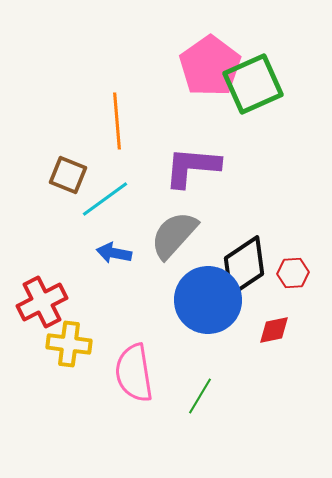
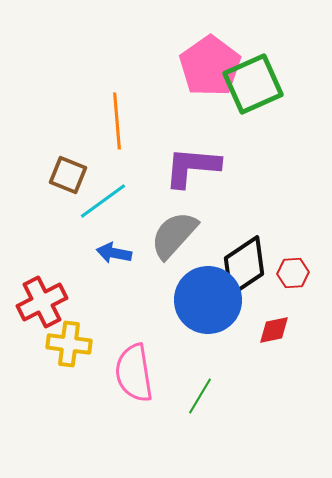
cyan line: moved 2 px left, 2 px down
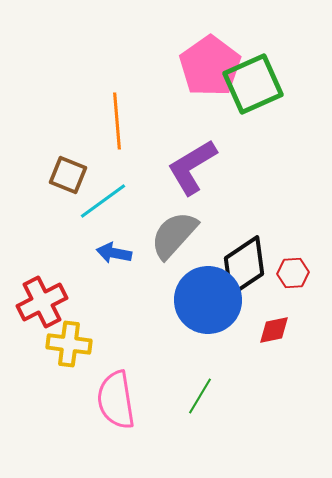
purple L-shape: rotated 36 degrees counterclockwise
pink semicircle: moved 18 px left, 27 px down
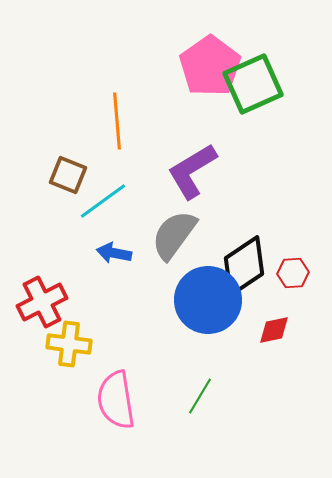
purple L-shape: moved 4 px down
gray semicircle: rotated 6 degrees counterclockwise
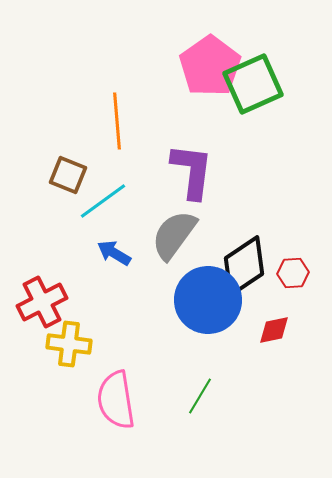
purple L-shape: rotated 128 degrees clockwise
blue arrow: rotated 20 degrees clockwise
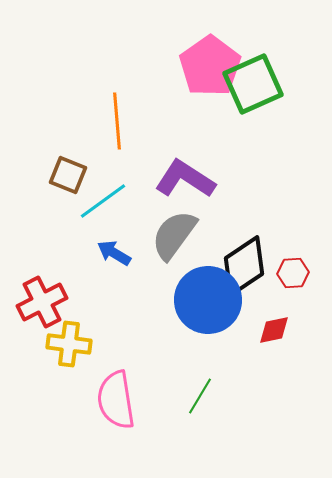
purple L-shape: moved 7 px left, 8 px down; rotated 64 degrees counterclockwise
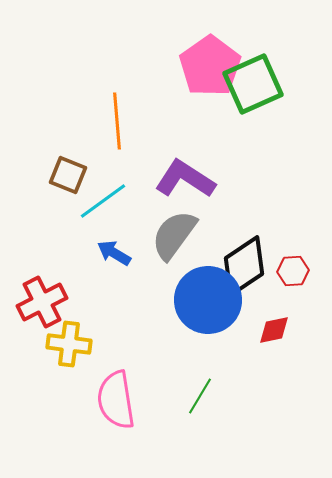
red hexagon: moved 2 px up
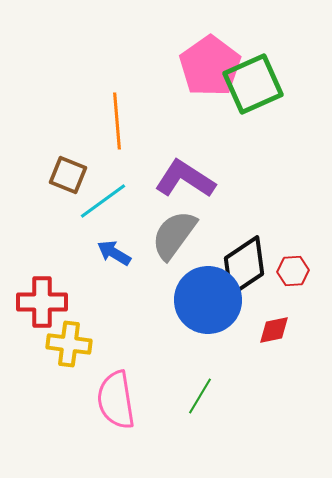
red cross: rotated 27 degrees clockwise
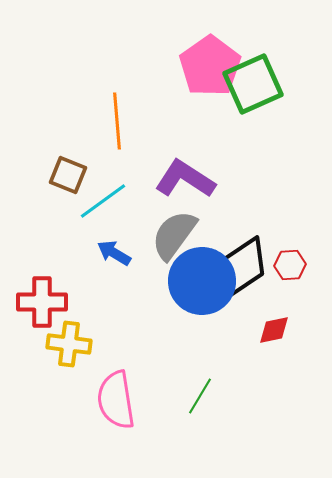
red hexagon: moved 3 px left, 6 px up
blue circle: moved 6 px left, 19 px up
